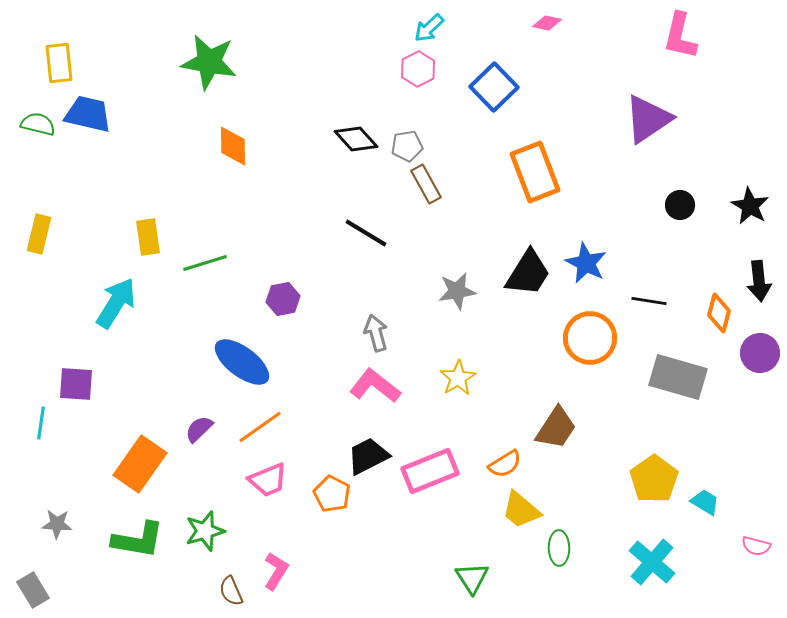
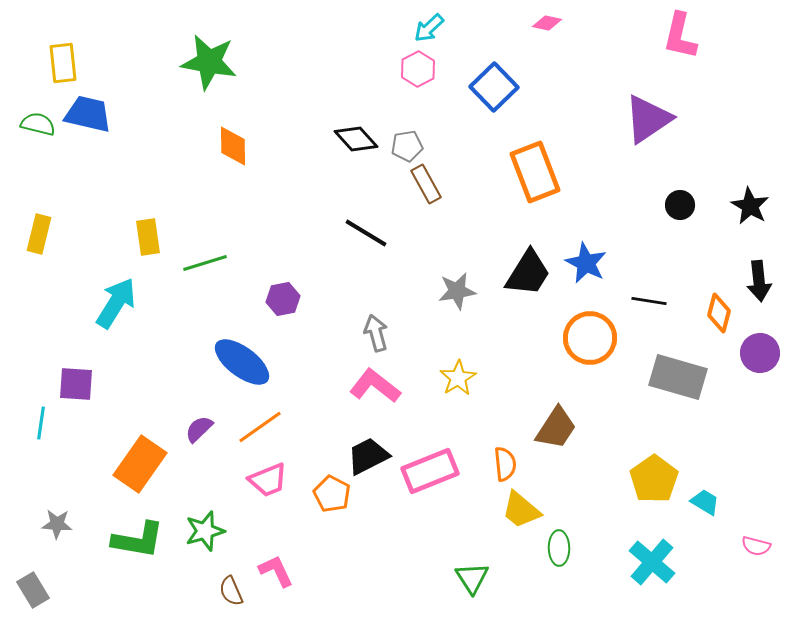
yellow rectangle at (59, 63): moved 4 px right
orange semicircle at (505, 464): rotated 64 degrees counterclockwise
pink L-shape at (276, 571): rotated 57 degrees counterclockwise
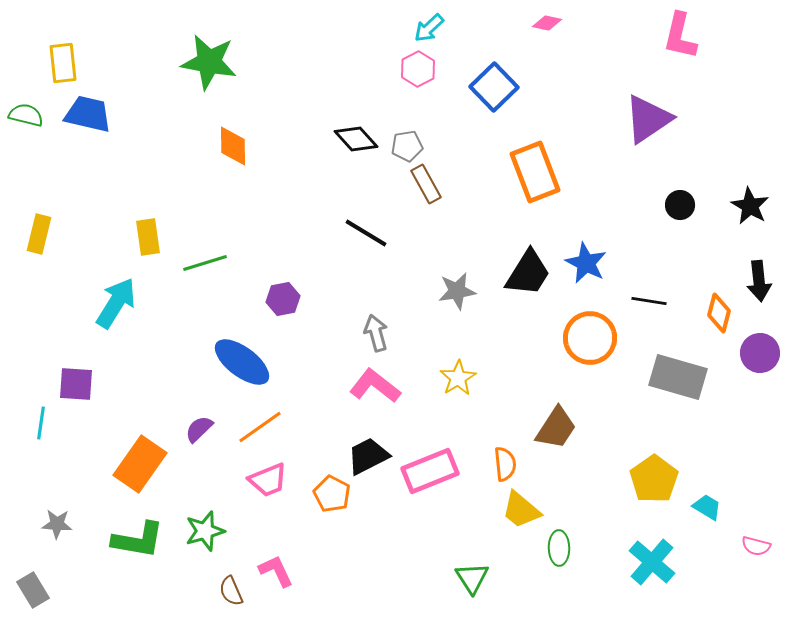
green semicircle at (38, 124): moved 12 px left, 9 px up
cyan trapezoid at (705, 502): moved 2 px right, 5 px down
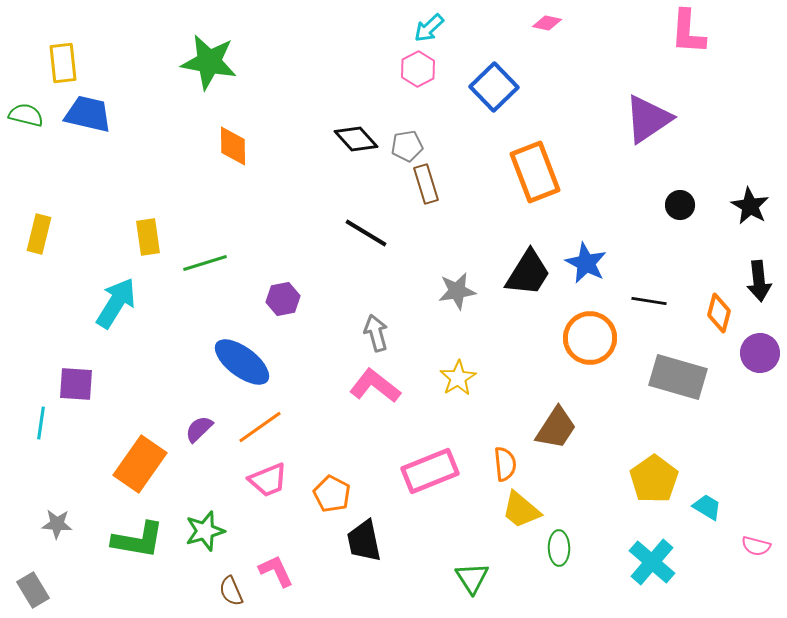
pink L-shape at (680, 36): moved 8 px right, 4 px up; rotated 9 degrees counterclockwise
brown rectangle at (426, 184): rotated 12 degrees clockwise
black trapezoid at (368, 456): moved 4 px left, 85 px down; rotated 75 degrees counterclockwise
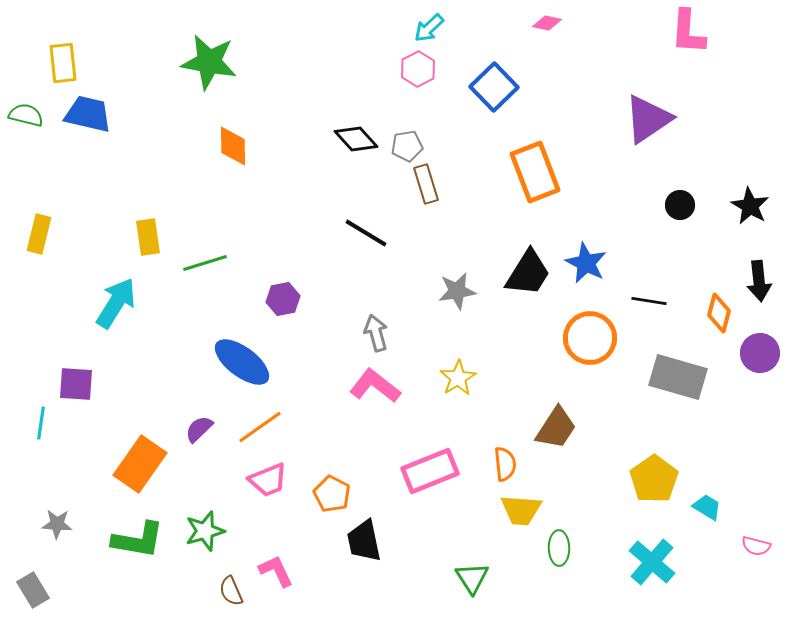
yellow trapezoid at (521, 510): rotated 36 degrees counterclockwise
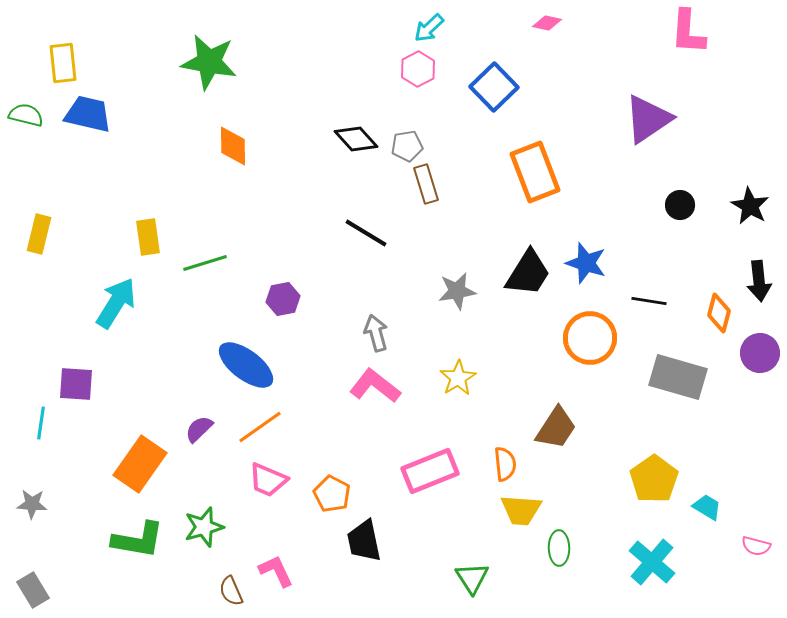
blue star at (586, 263): rotated 9 degrees counterclockwise
blue ellipse at (242, 362): moved 4 px right, 3 px down
pink trapezoid at (268, 480): rotated 45 degrees clockwise
gray star at (57, 524): moved 25 px left, 20 px up
green star at (205, 531): moved 1 px left, 4 px up
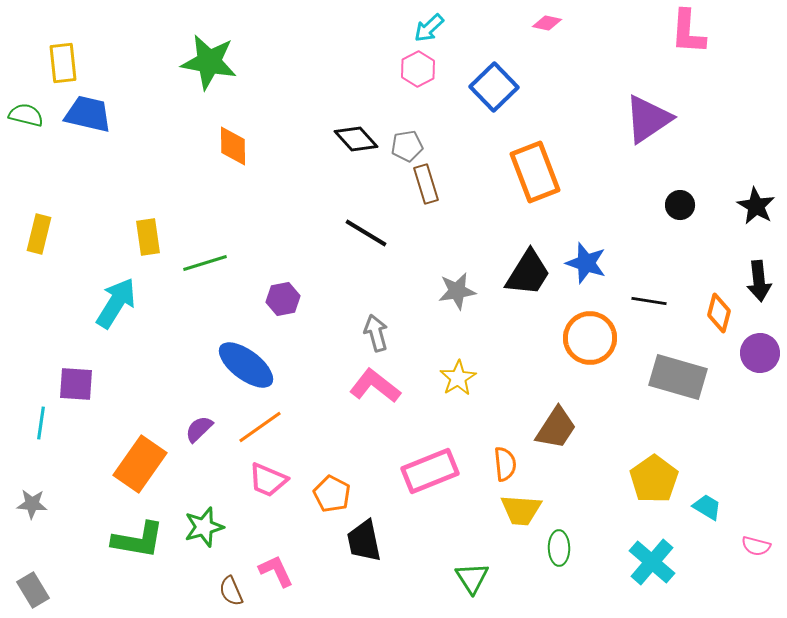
black star at (750, 206): moved 6 px right
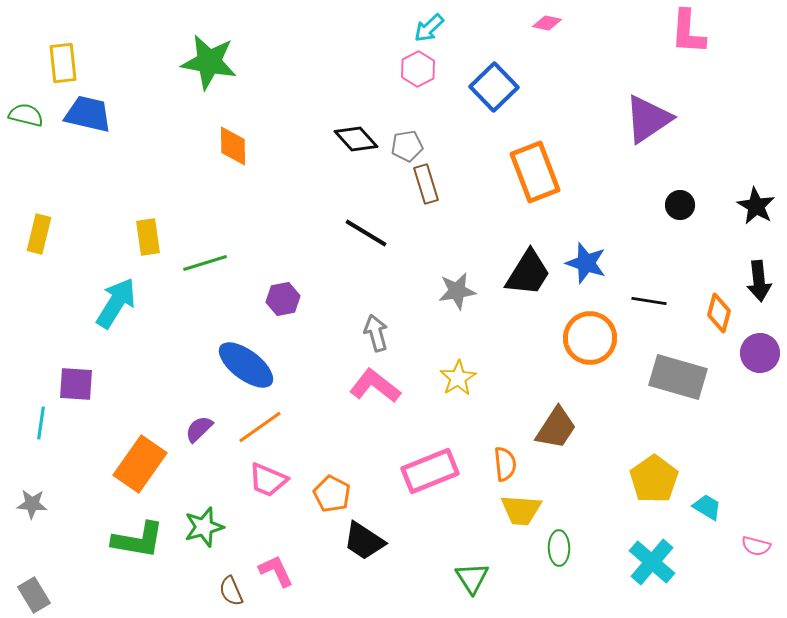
black trapezoid at (364, 541): rotated 45 degrees counterclockwise
gray rectangle at (33, 590): moved 1 px right, 5 px down
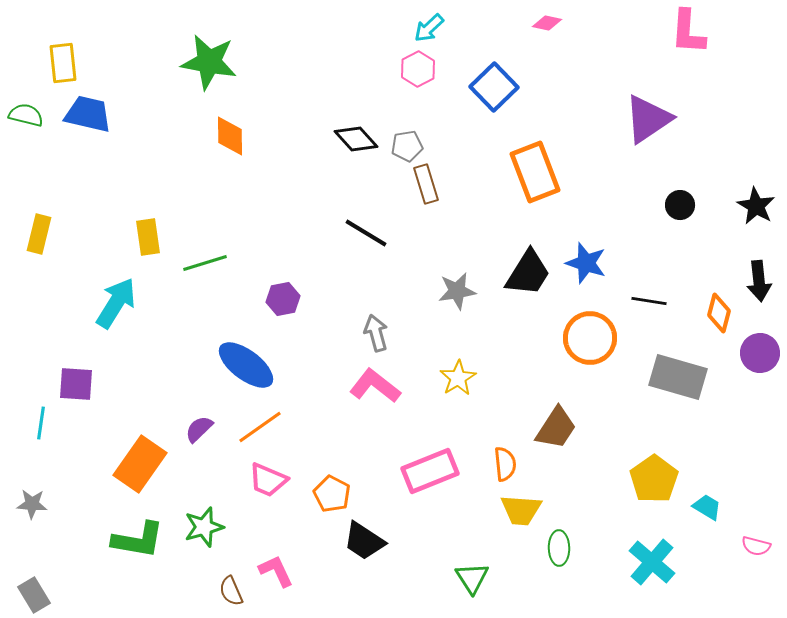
orange diamond at (233, 146): moved 3 px left, 10 px up
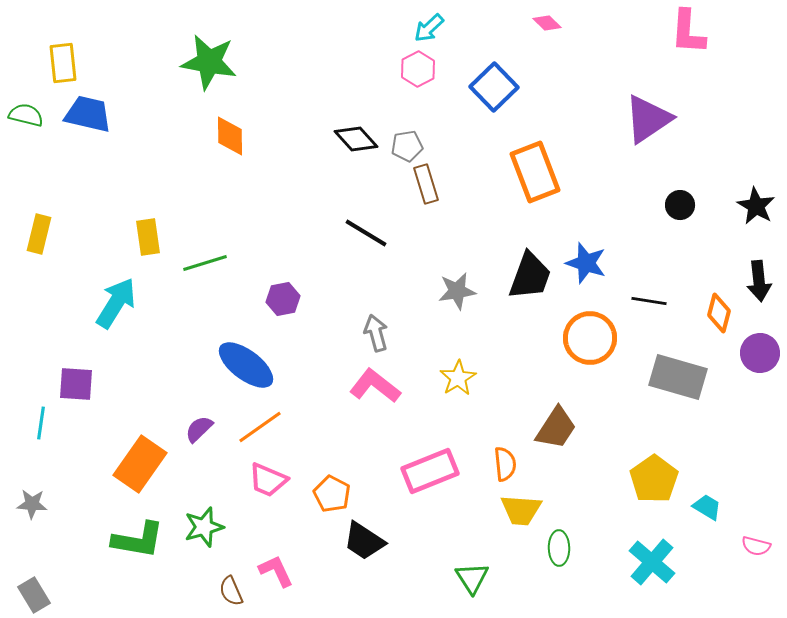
pink diamond at (547, 23): rotated 32 degrees clockwise
black trapezoid at (528, 273): moved 2 px right, 3 px down; rotated 12 degrees counterclockwise
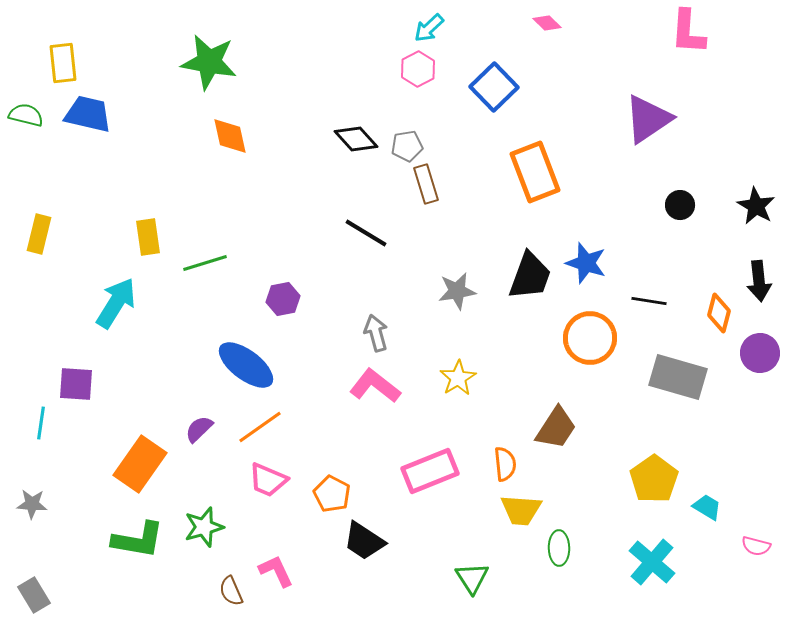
orange diamond at (230, 136): rotated 12 degrees counterclockwise
